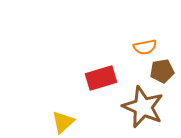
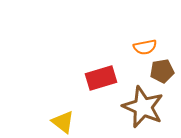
yellow triangle: rotated 40 degrees counterclockwise
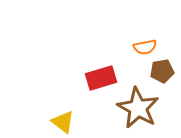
brown star: moved 5 px left, 1 px down; rotated 6 degrees clockwise
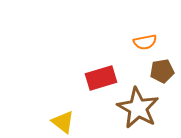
orange semicircle: moved 5 px up
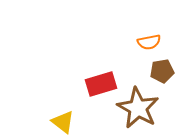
orange semicircle: moved 4 px right
red rectangle: moved 6 px down
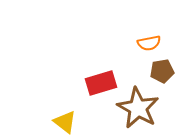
orange semicircle: moved 1 px down
red rectangle: moved 1 px up
yellow triangle: moved 2 px right
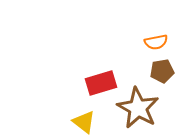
orange semicircle: moved 7 px right, 1 px up
yellow triangle: moved 19 px right
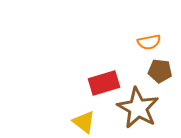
orange semicircle: moved 7 px left
brown pentagon: moved 2 px left; rotated 15 degrees clockwise
red rectangle: moved 3 px right
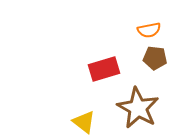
orange semicircle: moved 12 px up
brown pentagon: moved 5 px left, 13 px up
red rectangle: moved 14 px up
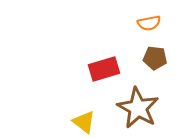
orange semicircle: moved 7 px up
